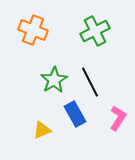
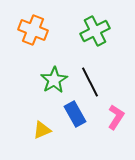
pink L-shape: moved 2 px left, 1 px up
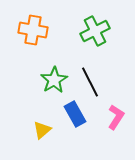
orange cross: rotated 12 degrees counterclockwise
yellow triangle: rotated 18 degrees counterclockwise
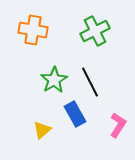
pink L-shape: moved 2 px right, 8 px down
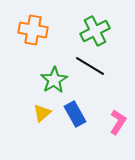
black line: moved 16 px up; rotated 32 degrees counterclockwise
pink L-shape: moved 3 px up
yellow triangle: moved 17 px up
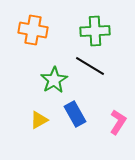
green cross: rotated 24 degrees clockwise
yellow triangle: moved 3 px left, 7 px down; rotated 12 degrees clockwise
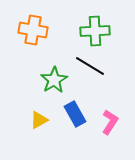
pink L-shape: moved 8 px left
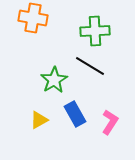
orange cross: moved 12 px up
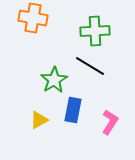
blue rectangle: moved 2 px left, 4 px up; rotated 40 degrees clockwise
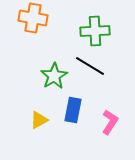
green star: moved 4 px up
